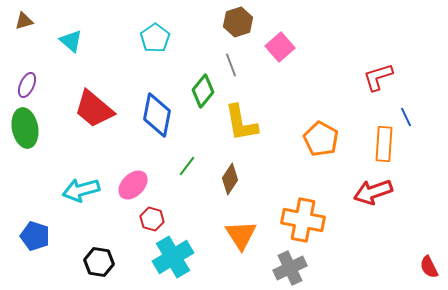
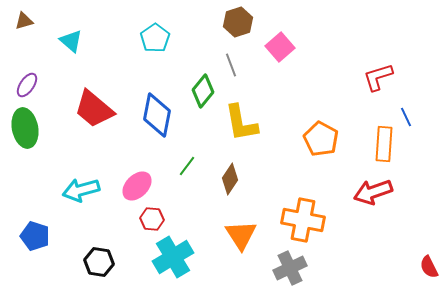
purple ellipse: rotated 10 degrees clockwise
pink ellipse: moved 4 px right, 1 px down
red hexagon: rotated 10 degrees counterclockwise
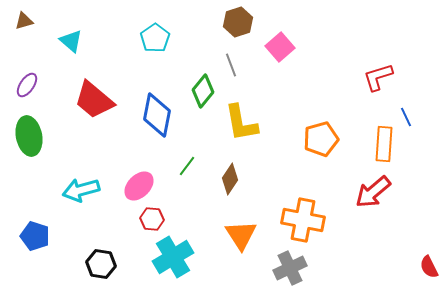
red trapezoid: moved 9 px up
green ellipse: moved 4 px right, 8 px down
orange pentagon: rotated 28 degrees clockwise
pink ellipse: moved 2 px right
red arrow: rotated 21 degrees counterclockwise
black hexagon: moved 2 px right, 2 px down
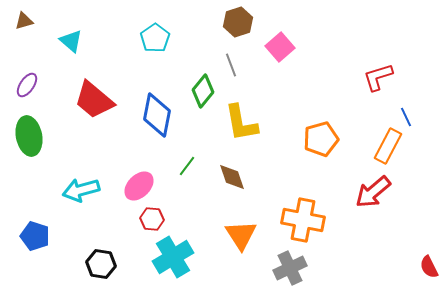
orange rectangle: moved 4 px right, 2 px down; rotated 24 degrees clockwise
brown diamond: moved 2 px right, 2 px up; rotated 52 degrees counterclockwise
